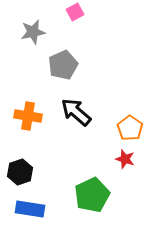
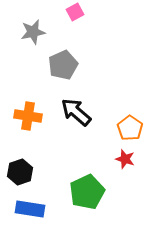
green pentagon: moved 5 px left, 3 px up
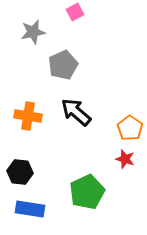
black hexagon: rotated 25 degrees clockwise
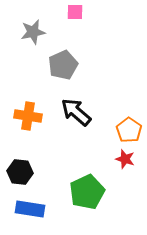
pink square: rotated 30 degrees clockwise
orange pentagon: moved 1 px left, 2 px down
